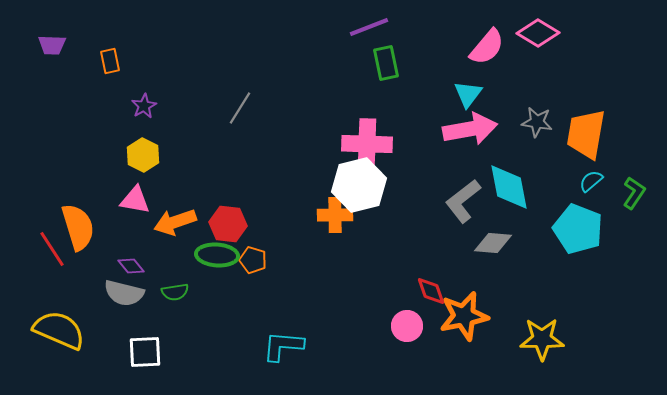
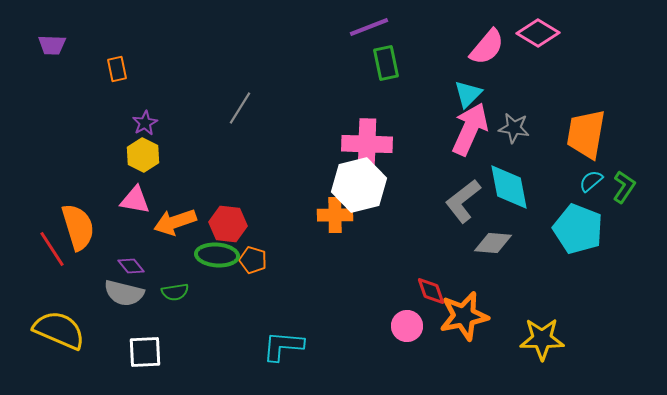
orange rectangle: moved 7 px right, 8 px down
cyan triangle: rotated 8 degrees clockwise
purple star: moved 1 px right, 17 px down
gray star: moved 23 px left, 6 px down
pink arrow: rotated 56 degrees counterclockwise
green L-shape: moved 10 px left, 6 px up
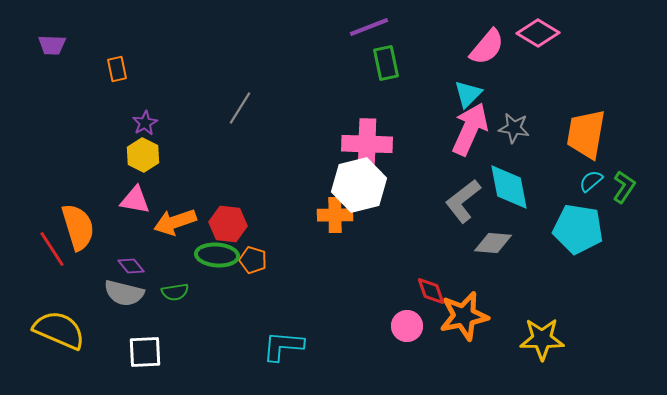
cyan pentagon: rotated 12 degrees counterclockwise
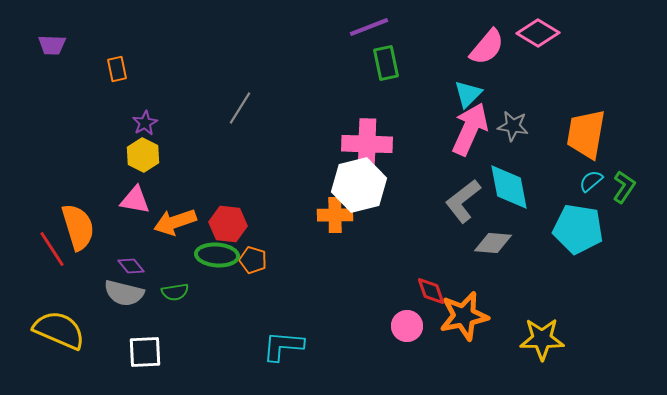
gray star: moved 1 px left, 2 px up
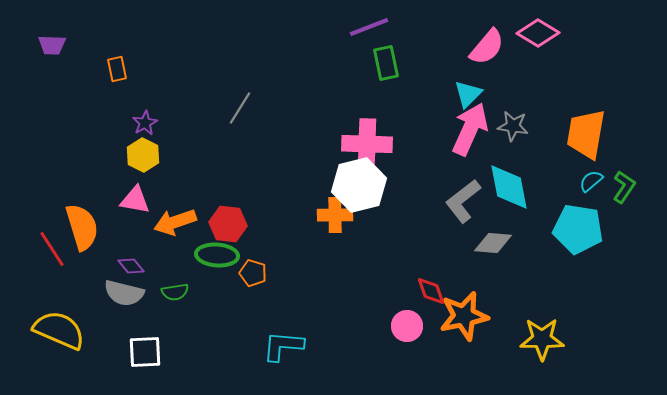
orange semicircle: moved 4 px right
orange pentagon: moved 13 px down
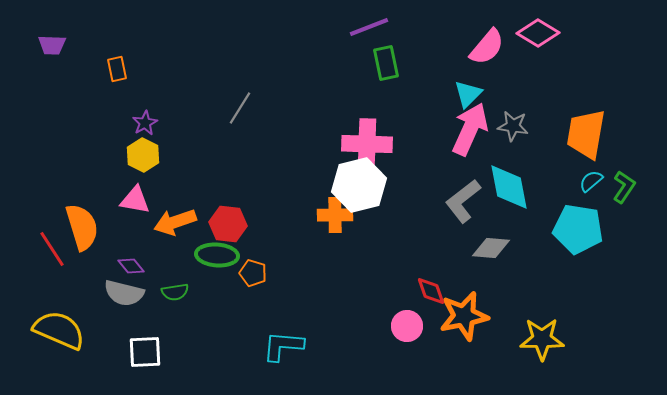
gray diamond: moved 2 px left, 5 px down
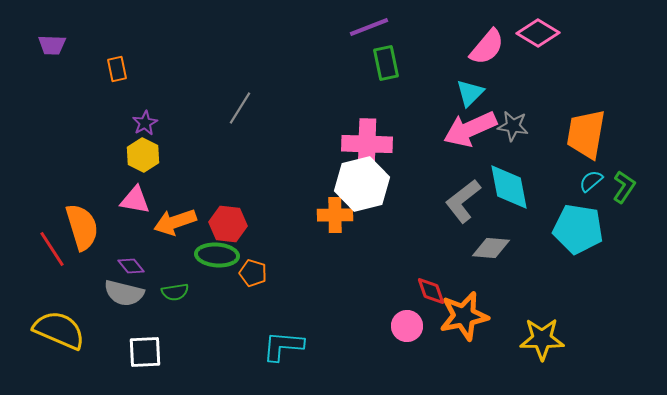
cyan triangle: moved 2 px right, 1 px up
pink arrow: rotated 138 degrees counterclockwise
white hexagon: moved 3 px right, 1 px up
